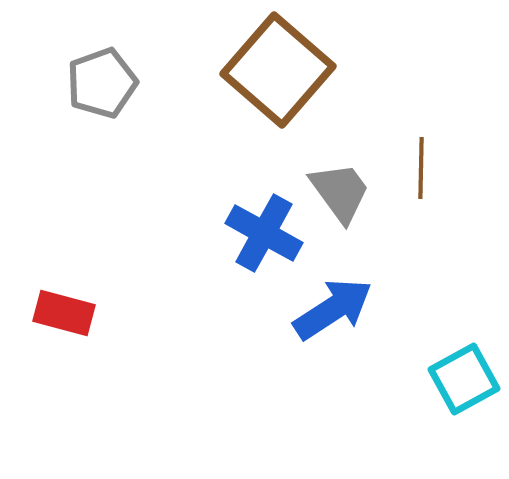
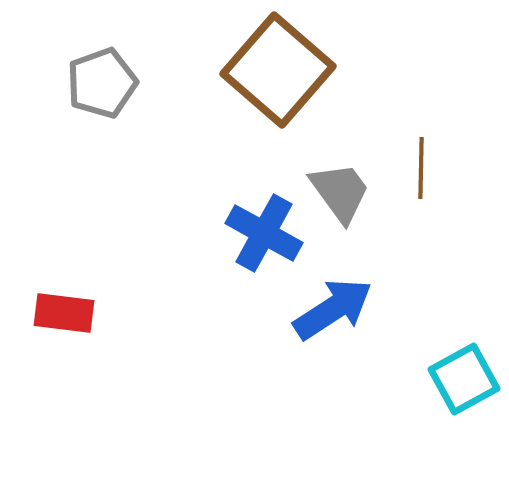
red rectangle: rotated 8 degrees counterclockwise
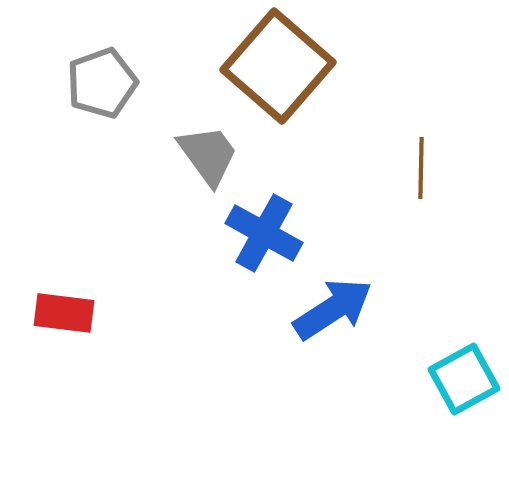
brown square: moved 4 px up
gray trapezoid: moved 132 px left, 37 px up
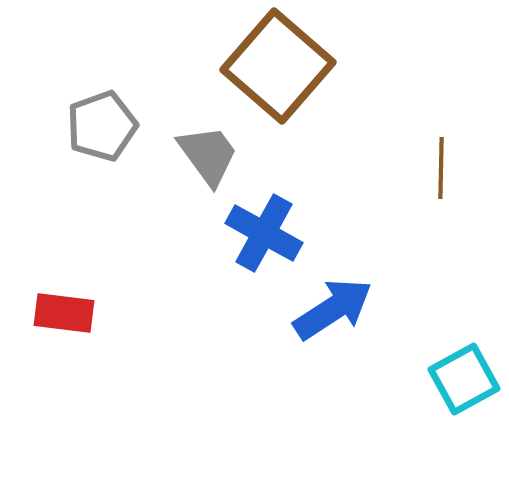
gray pentagon: moved 43 px down
brown line: moved 20 px right
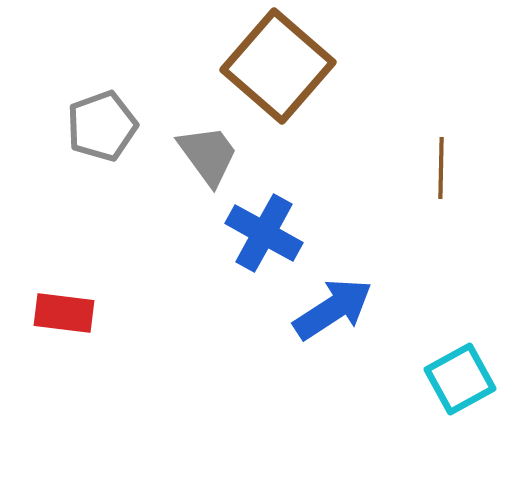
cyan square: moved 4 px left
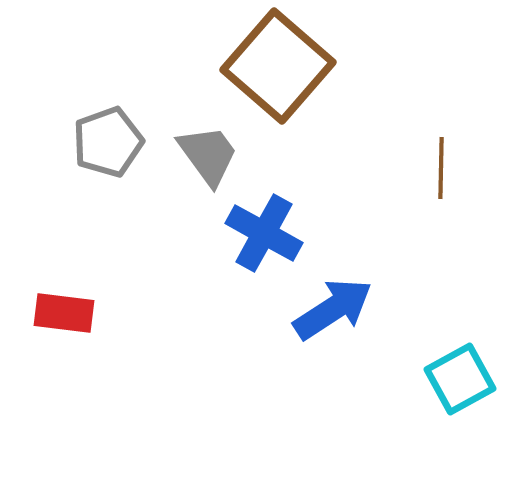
gray pentagon: moved 6 px right, 16 px down
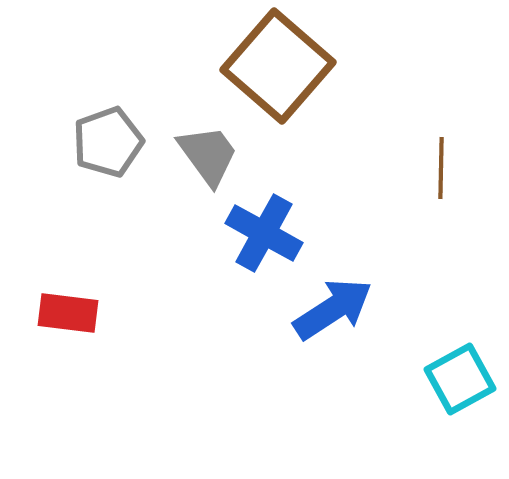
red rectangle: moved 4 px right
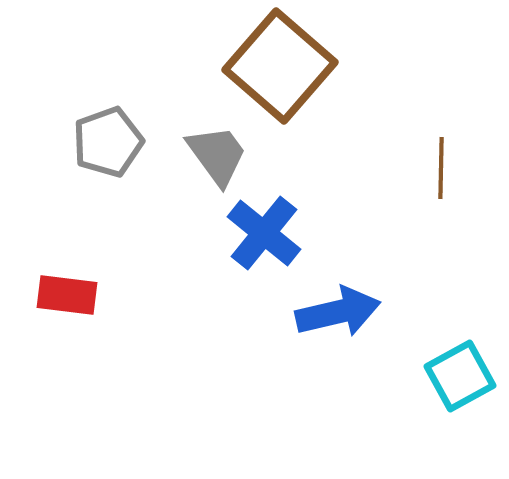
brown square: moved 2 px right
gray trapezoid: moved 9 px right
blue cross: rotated 10 degrees clockwise
blue arrow: moved 5 px right, 3 px down; rotated 20 degrees clockwise
red rectangle: moved 1 px left, 18 px up
cyan square: moved 3 px up
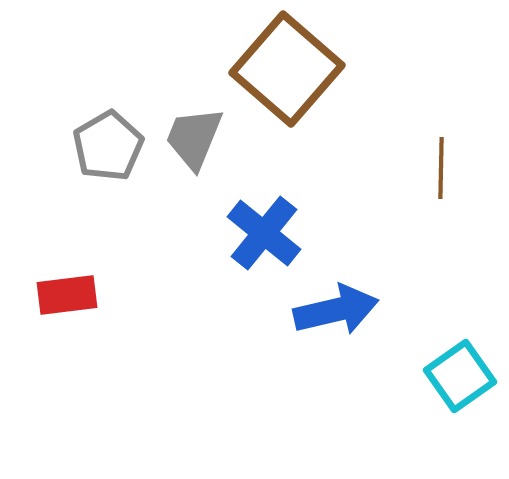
brown square: moved 7 px right, 3 px down
gray pentagon: moved 4 px down; rotated 10 degrees counterclockwise
gray trapezoid: moved 23 px left, 17 px up; rotated 122 degrees counterclockwise
red rectangle: rotated 14 degrees counterclockwise
blue arrow: moved 2 px left, 2 px up
cyan square: rotated 6 degrees counterclockwise
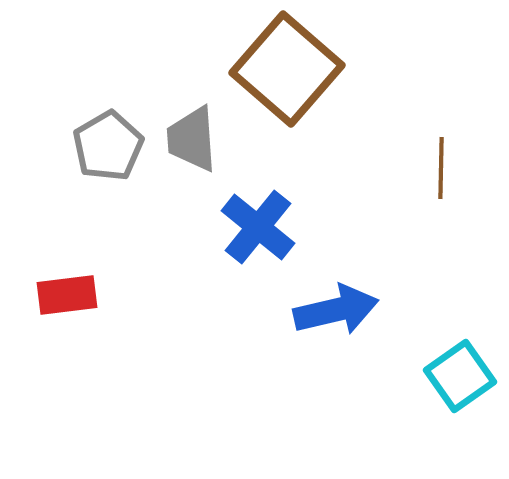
gray trapezoid: moved 2 px left, 1 px down; rotated 26 degrees counterclockwise
blue cross: moved 6 px left, 6 px up
